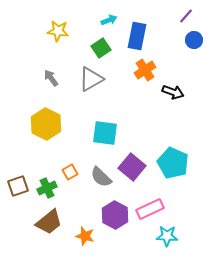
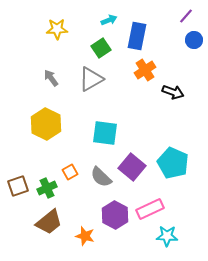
yellow star: moved 1 px left, 2 px up; rotated 10 degrees counterclockwise
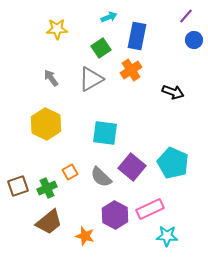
cyan arrow: moved 3 px up
orange cross: moved 14 px left
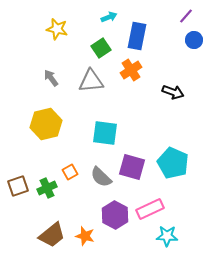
yellow star: rotated 15 degrees clockwise
gray triangle: moved 2 px down; rotated 24 degrees clockwise
yellow hexagon: rotated 20 degrees clockwise
purple square: rotated 24 degrees counterclockwise
brown trapezoid: moved 3 px right, 13 px down
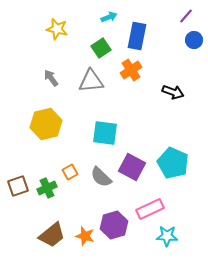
purple square: rotated 12 degrees clockwise
purple hexagon: moved 1 px left, 10 px down; rotated 16 degrees clockwise
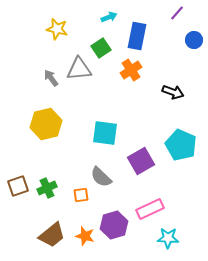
purple line: moved 9 px left, 3 px up
gray triangle: moved 12 px left, 12 px up
cyan pentagon: moved 8 px right, 18 px up
purple square: moved 9 px right, 6 px up; rotated 32 degrees clockwise
orange square: moved 11 px right, 23 px down; rotated 21 degrees clockwise
cyan star: moved 1 px right, 2 px down
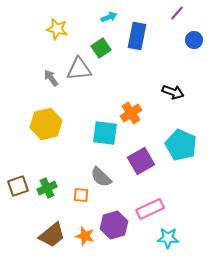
orange cross: moved 43 px down
orange square: rotated 14 degrees clockwise
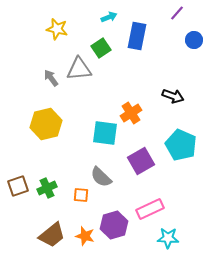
black arrow: moved 4 px down
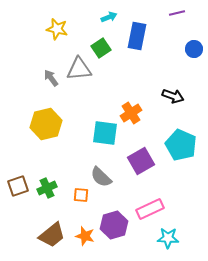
purple line: rotated 35 degrees clockwise
blue circle: moved 9 px down
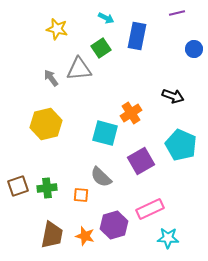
cyan arrow: moved 3 px left, 1 px down; rotated 49 degrees clockwise
cyan square: rotated 8 degrees clockwise
green cross: rotated 18 degrees clockwise
brown trapezoid: rotated 40 degrees counterclockwise
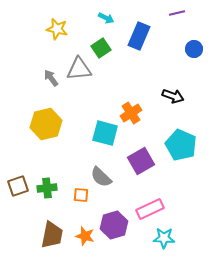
blue rectangle: moved 2 px right; rotated 12 degrees clockwise
cyan star: moved 4 px left
